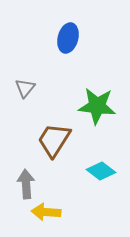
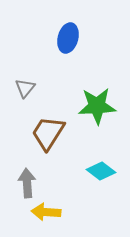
green star: rotated 9 degrees counterclockwise
brown trapezoid: moved 6 px left, 7 px up
gray arrow: moved 1 px right, 1 px up
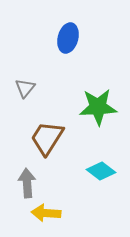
green star: moved 1 px right, 1 px down
brown trapezoid: moved 1 px left, 5 px down
yellow arrow: moved 1 px down
